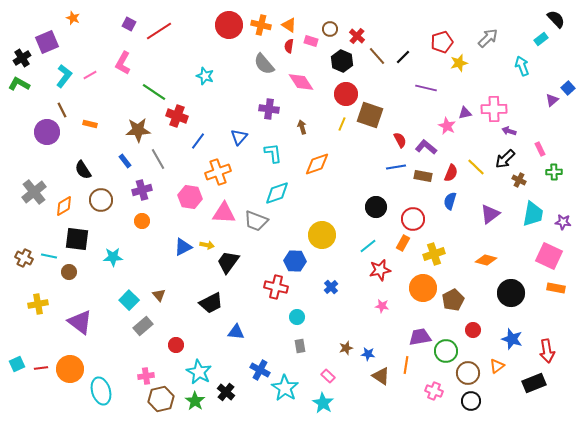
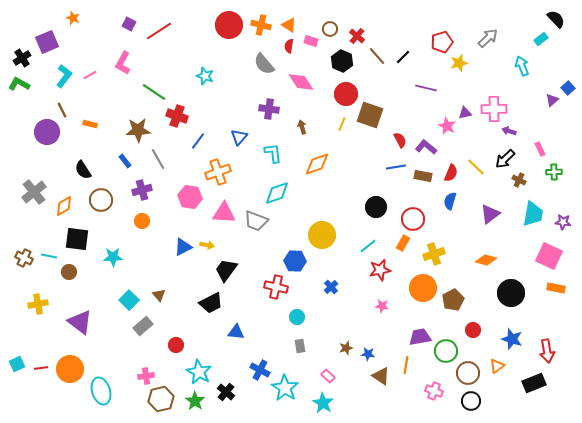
black trapezoid at (228, 262): moved 2 px left, 8 px down
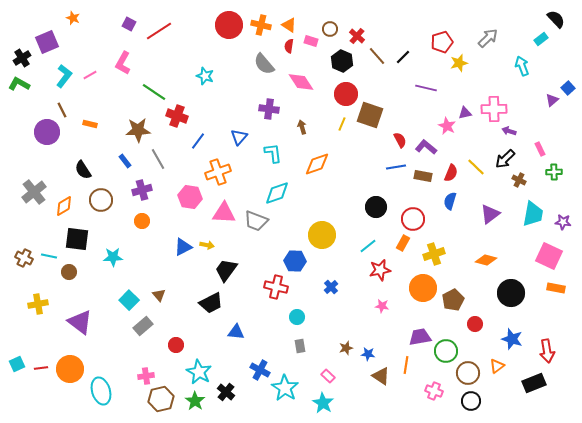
red circle at (473, 330): moved 2 px right, 6 px up
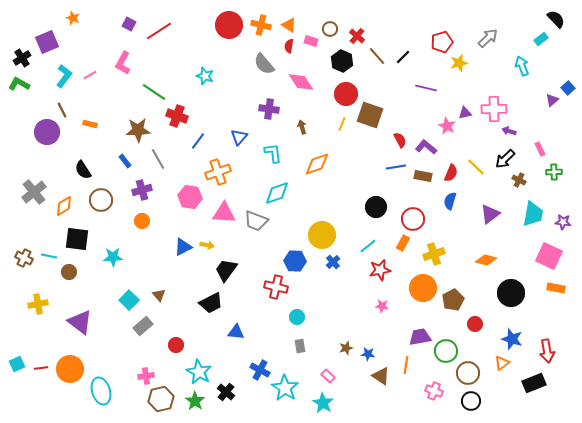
blue cross at (331, 287): moved 2 px right, 25 px up
orange triangle at (497, 366): moved 5 px right, 3 px up
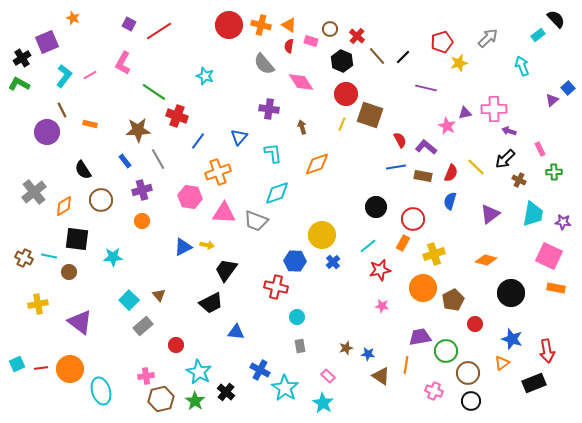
cyan rectangle at (541, 39): moved 3 px left, 4 px up
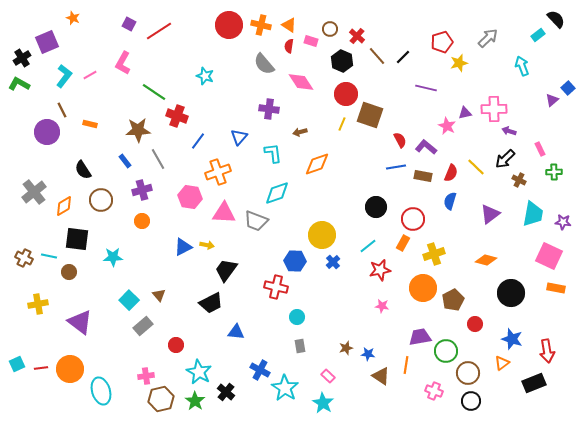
brown arrow at (302, 127): moved 2 px left, 5 px down; rotated 88 degrees counterclockwise
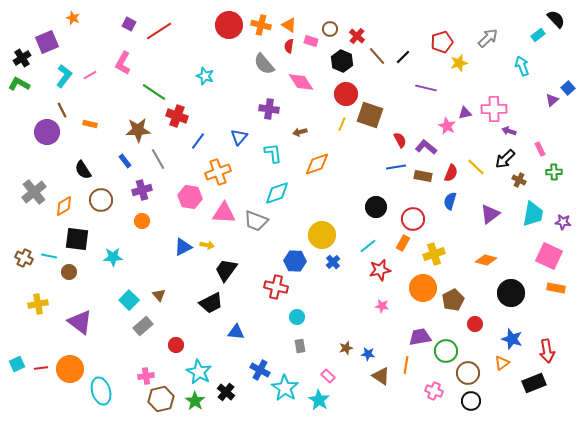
cyan star at (323, 403): moved 4 px left, 3 px up
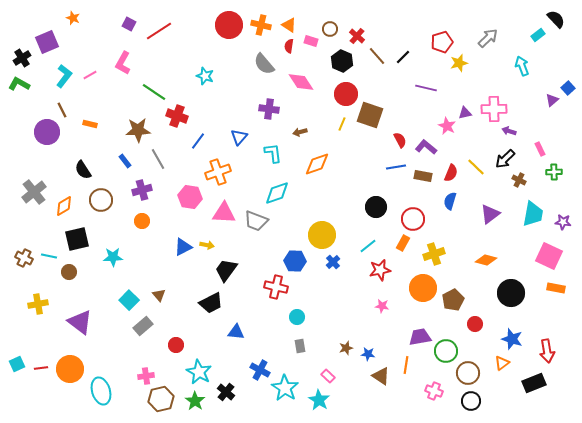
black square at (77, 239): rotated 20 degrees counterclockwise
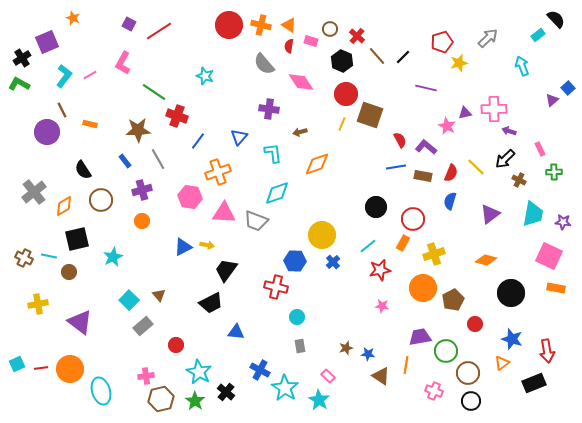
cyan star at (113, 257): rotated 24 degrees counterclockwise
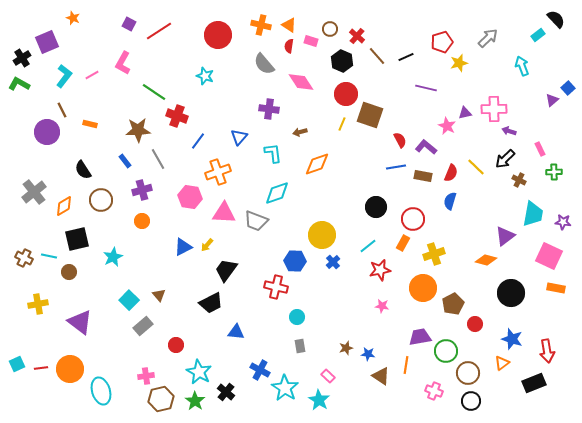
red circle at (229, 25): moved 11 px left, 10 px down
black line at (403, 57): moved 3 px right; rotated 21 degrees clockwise
pink line at (90, 75): moved 2 px right
purple triangle at (490, 214): moved 15 px right, 22 px down
yellow arrow at (207, 245): rotated 120 degrees clockwise
brown pentagon at (453, 300): moved 4 px down
